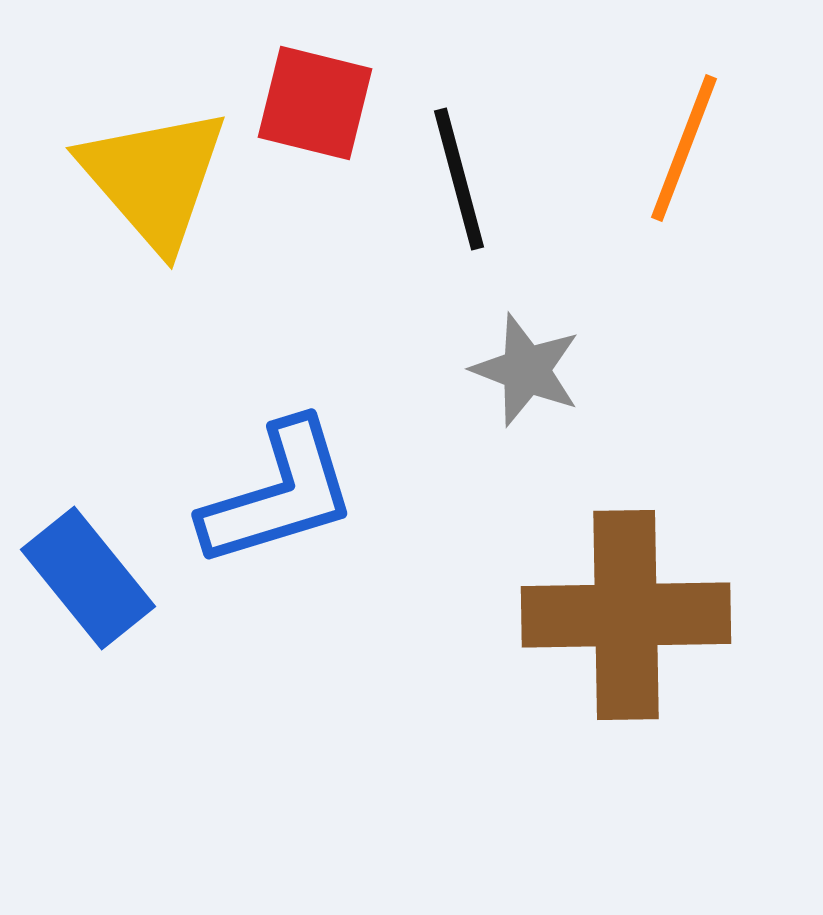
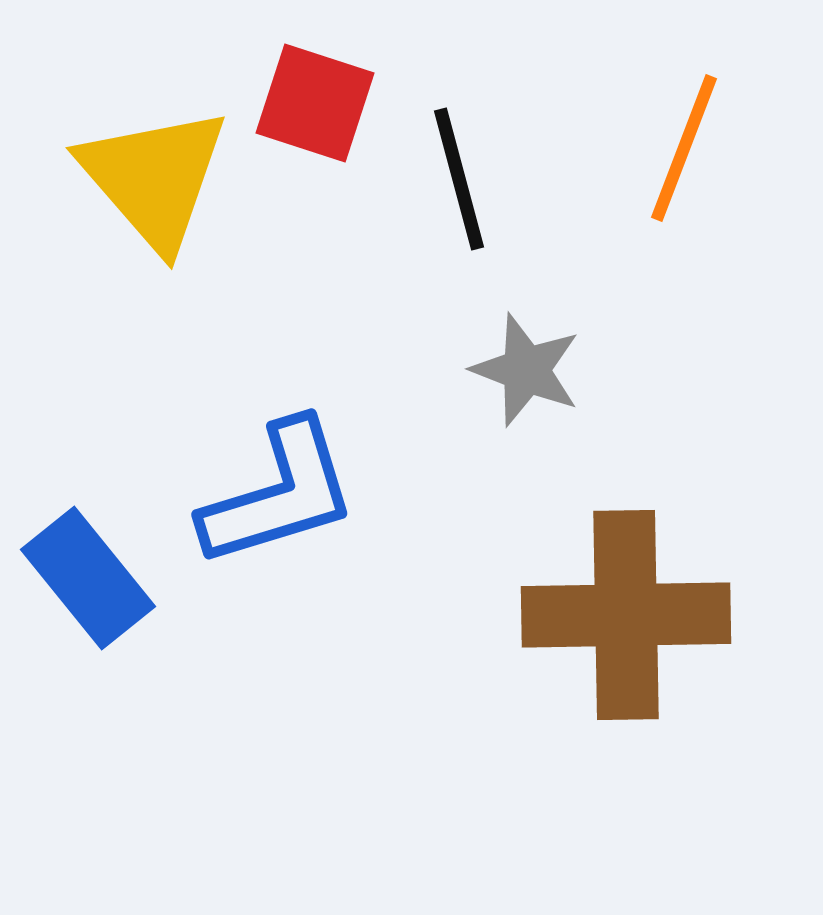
red square: rotated 4 degrees clockwise
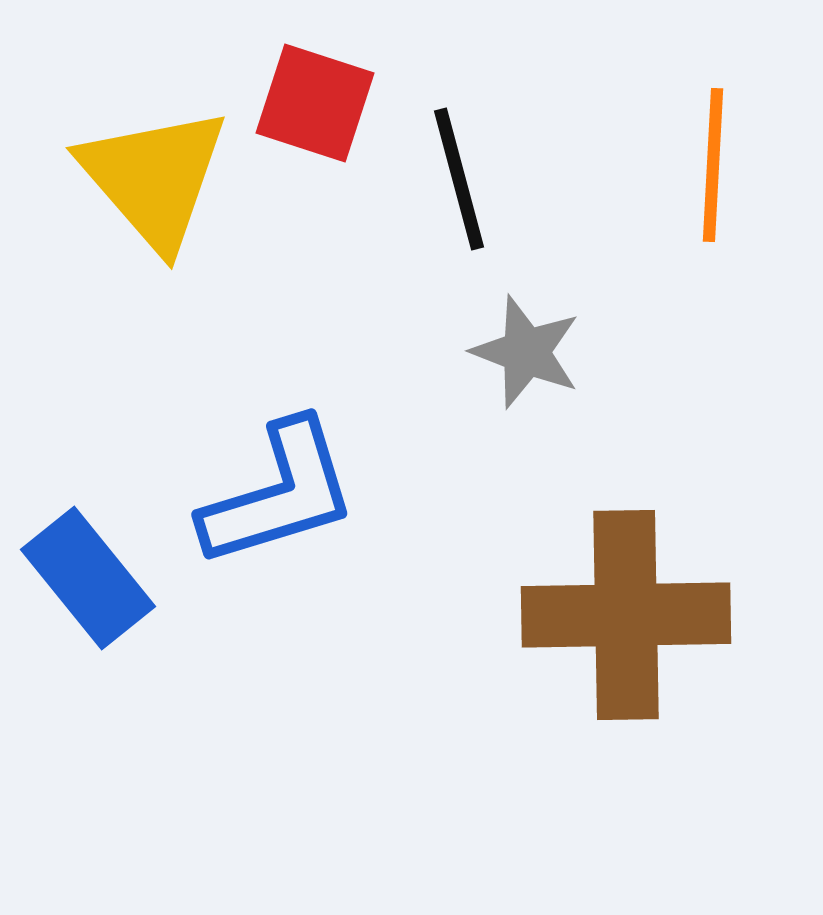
orange line: moved 29 px right, 17 px down; rotated 18 degrees counterclockwise
gray star: moved 18 px up
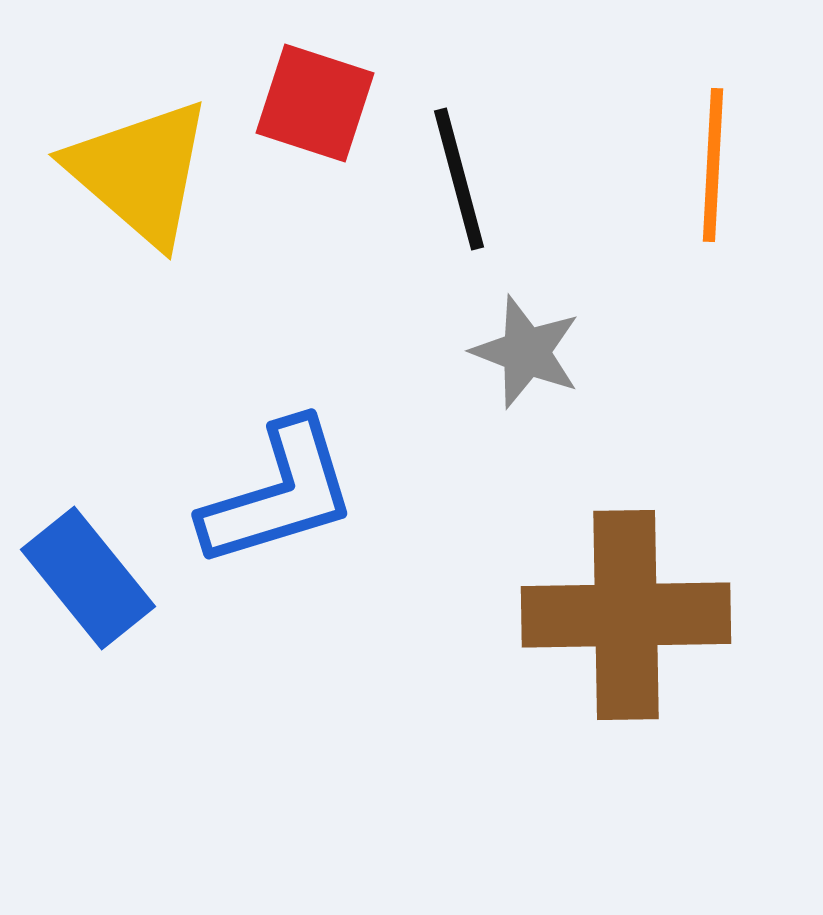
yellow triangle: moved 14 px left, 6 px up; rotated 8 degrees counterclockwise
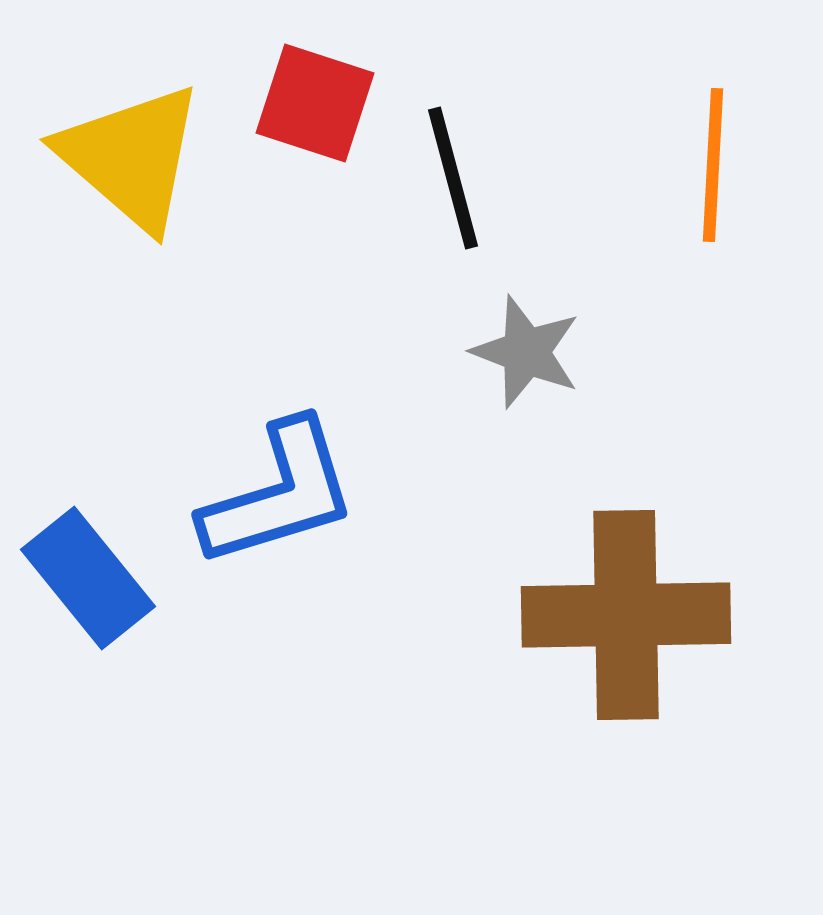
yellow triangle: moved 9 px left, 15 px up
black line: moved 6 px left, 1 px up
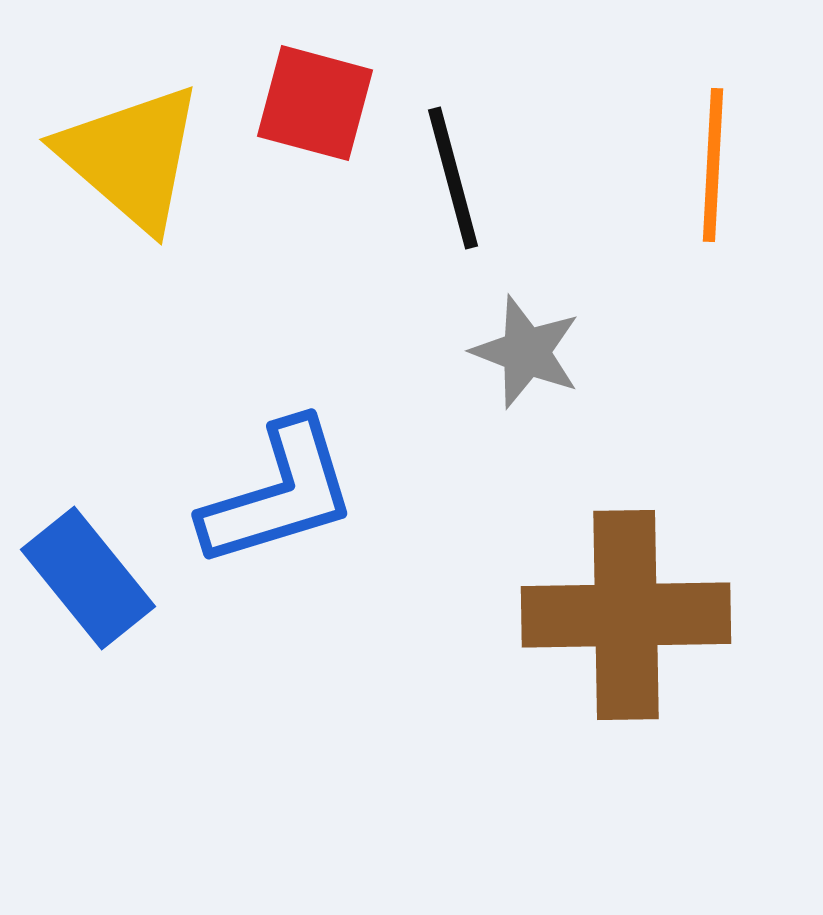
red square: rotated 3 degrees counterclockwise
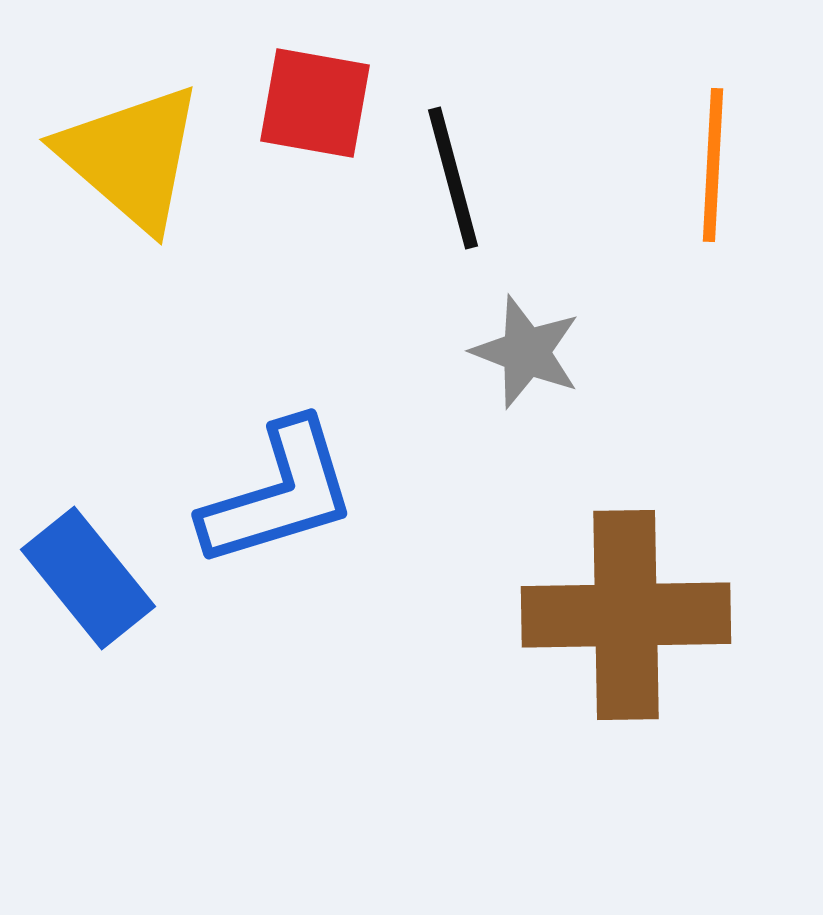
red square: rotated 5 degrees counterclockwise
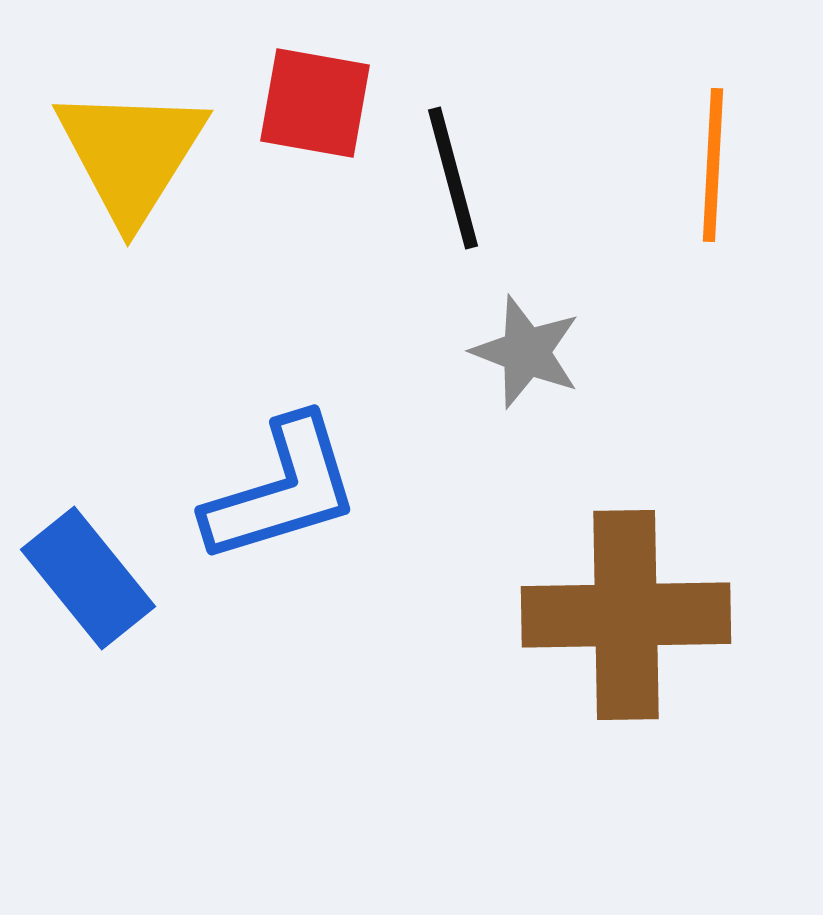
yellow triangle: moved 3 px up; rotated 21 degrees clockwise
blue L-shape: moved 3 px right, 4 px up
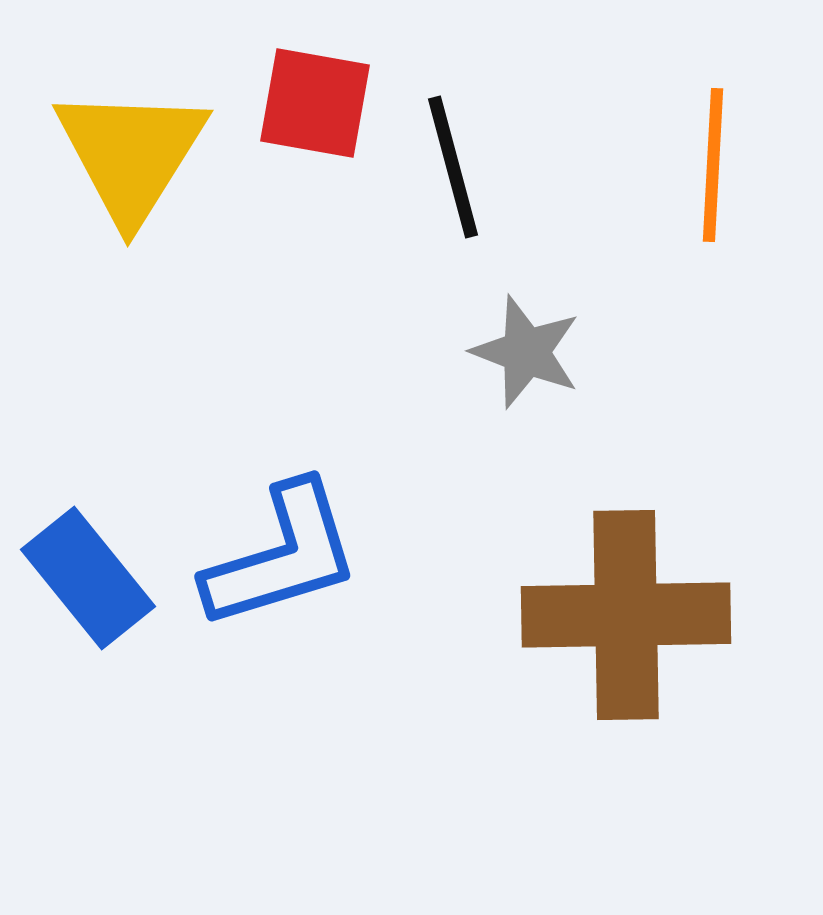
black line: moved 11 px up
blue L-shape: moved 66 px down
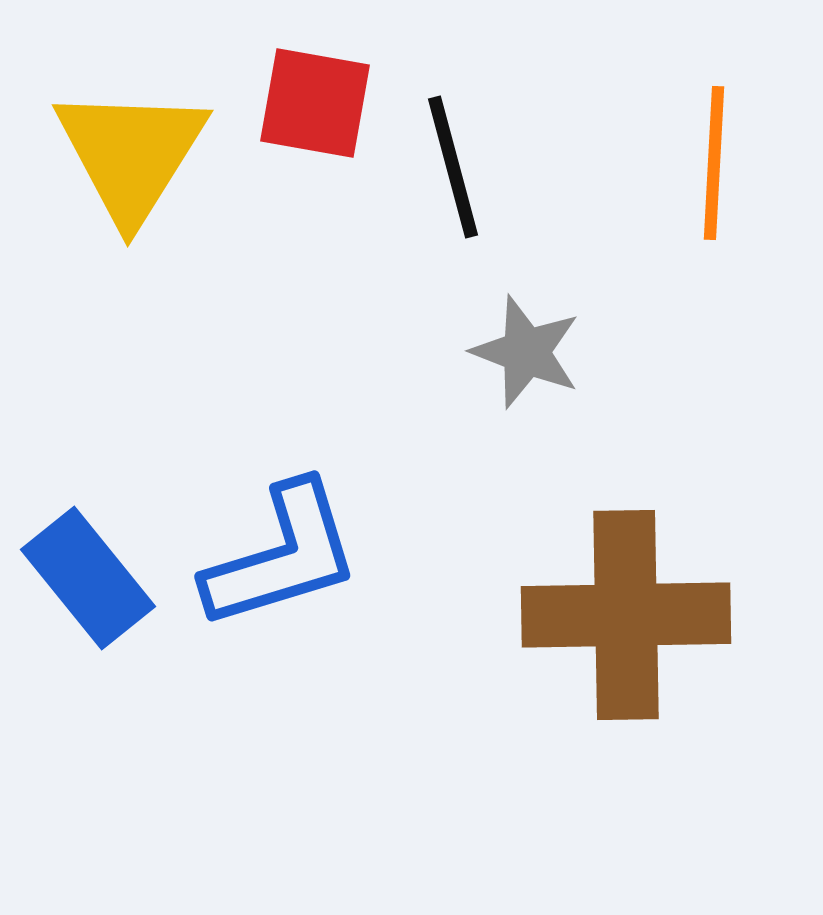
orange line: moved 1 px right, 2 px up
